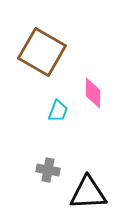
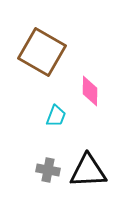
pink diamond: moved 3 px left, 2 px up
cyan trapezoid: moved 2 px left, 5 px down
black triangle: moved 22 px up
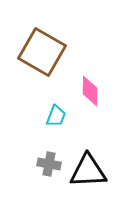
gray cross: moved 1 px right, 6 px up
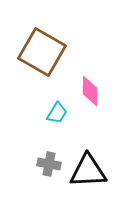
cyan trapezoid: moved 1 px right, 3 px up; rotated 10 degrees clockwise
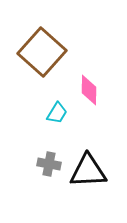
brown square: rotated 12 degrees clockwise
pink diamond: moved 1 px left, 1 px up
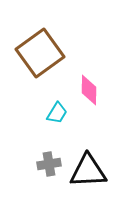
brown square: moved 2 px left, 1 px down; rotated 12 degrees clockwise
gray cross: rotated 20 degrees counterclockwise
